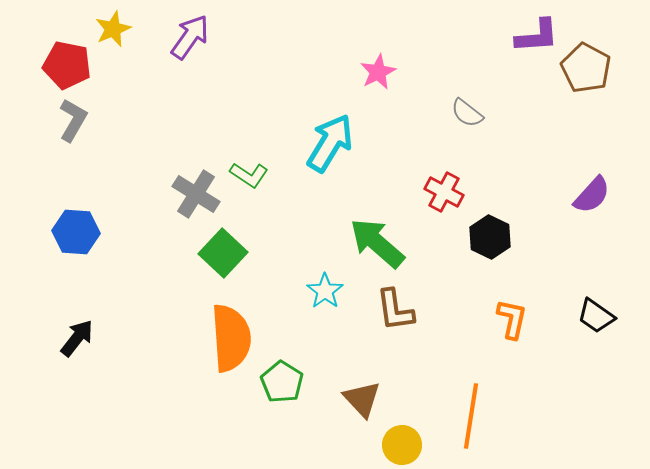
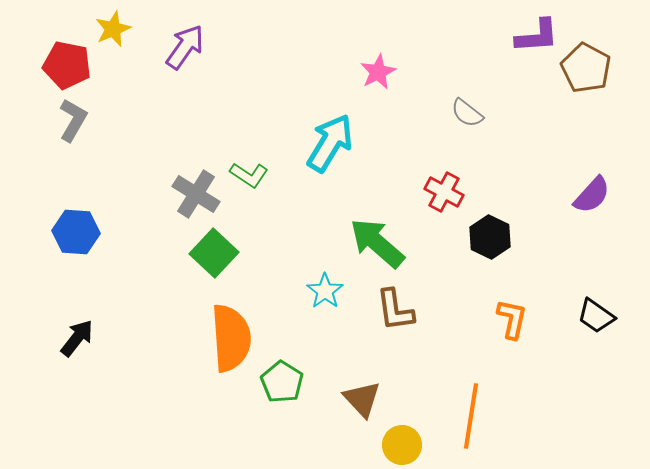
purple arrow: moved 5 px left, 10 px down
green square: moved 9 px left
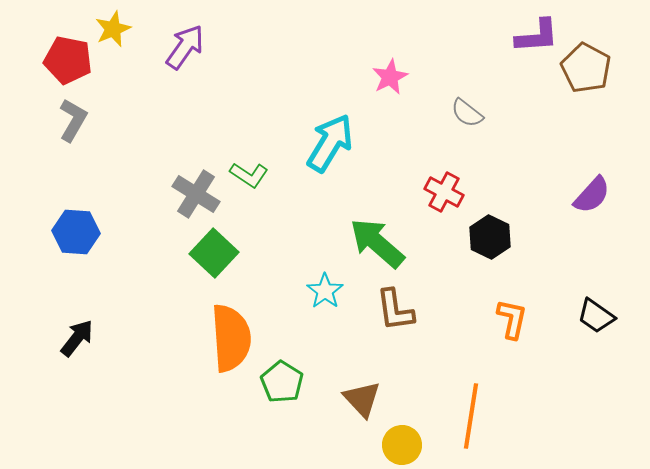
red pentagon: moved 1 px right, 5 px up
pink star: moved 12 px right, 5 px down
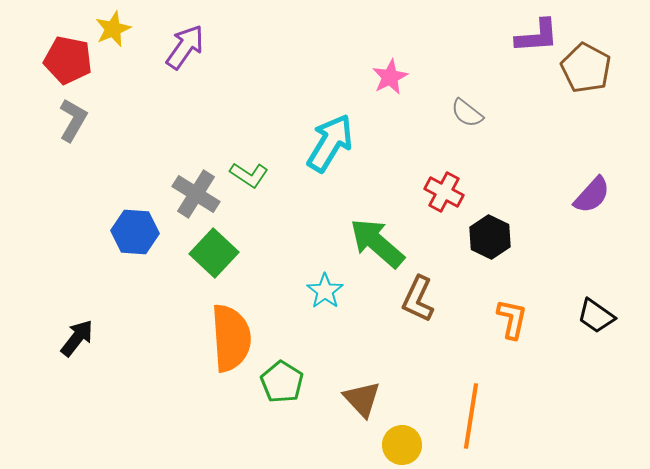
blue hexagon: moved 59 px right
brown L-shape: moved 23 px right, 11 px up; rotated 33 degrees clockwise
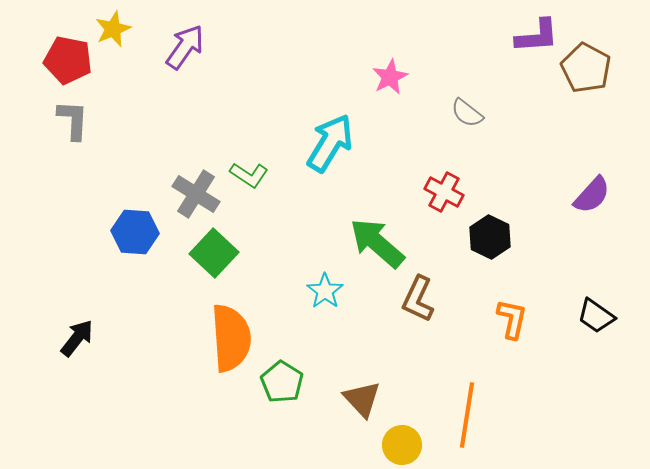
gray L-shape: rotated 27 degrees counterclockwise
orange line: moved 4 px left, 1 px up
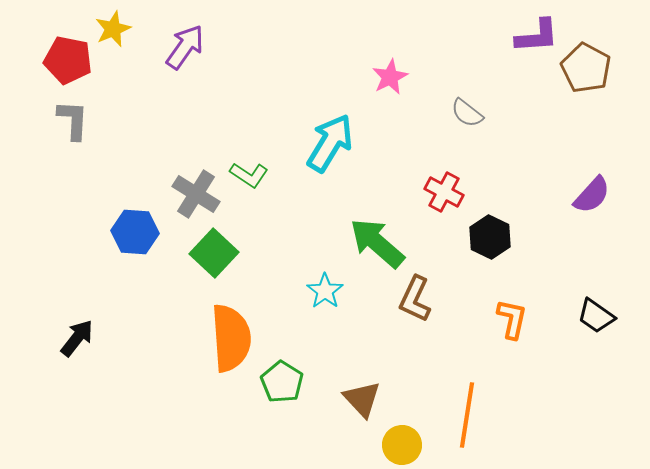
brown L-shape: moved 3 px left
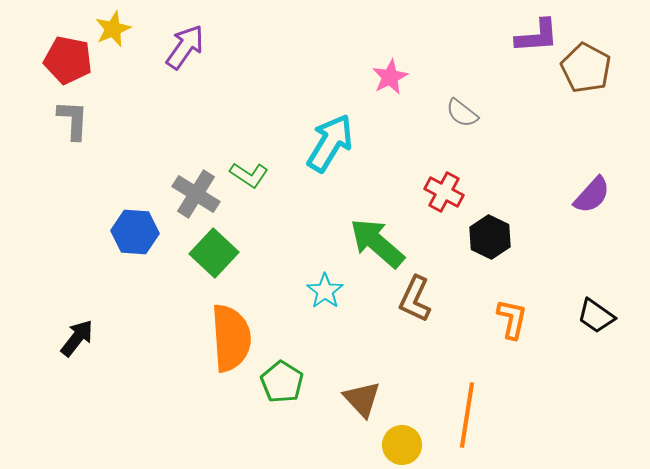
gray semicircle: moved 5 px left
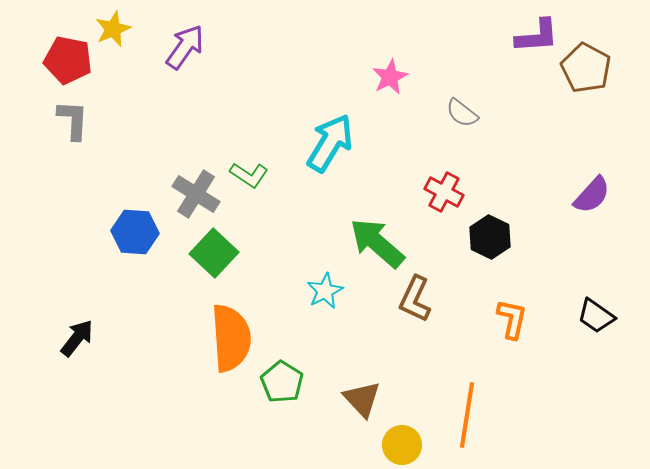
cyan star: rotated 9 degrees clockwise
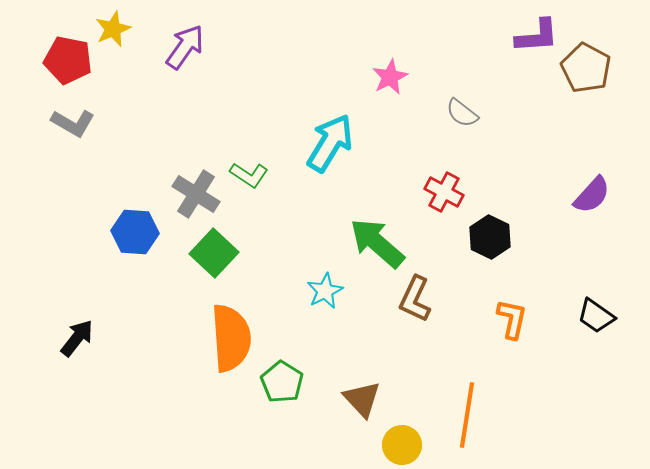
gray L-shape: moved 3 px down; rotated 117 degrees clockwise
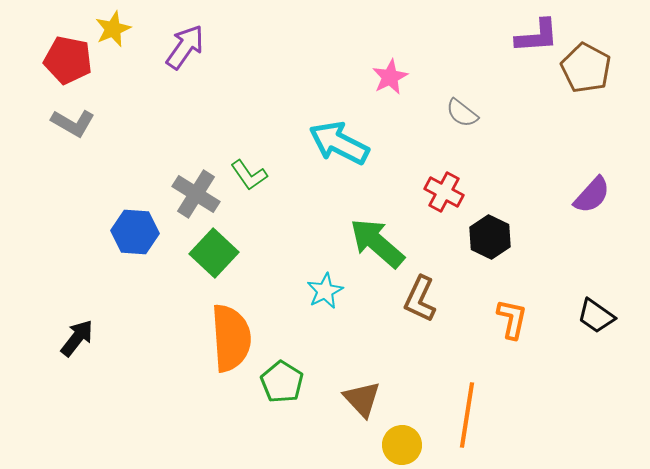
cyan arrow: moved 9 px right; rotated 94 degrees counterclockwise
green L-shape: rotated 21 degrees clockwise
brown L-shape: moved 5 px right
